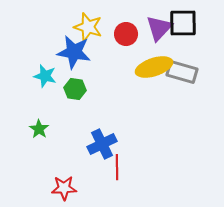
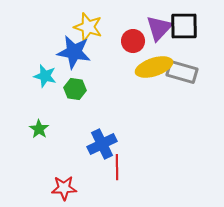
black square: moved 1 px right, 3 px down
red circle: moved 7 px right, 7 px down
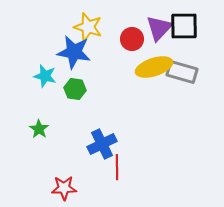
red circle: moved 1 px left, 2 px up
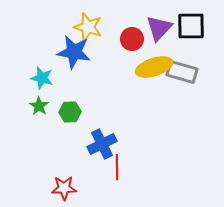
black square: moved 7 px right
cyan star: moved 3 px left, 2 px down
green hexagon: moved 5 px left, 23 px down; rotated 10 degrees counterclockwise
green star: moved 23 px up
